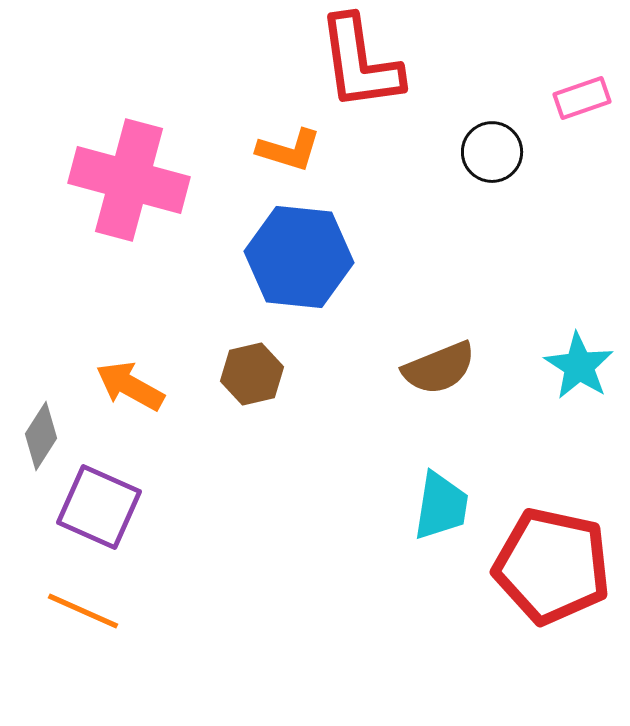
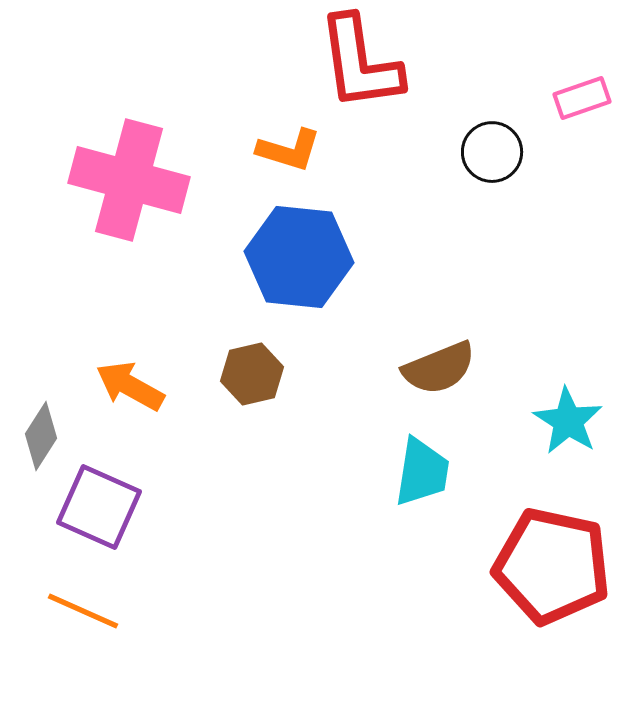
cyan star: moved 11 px left, 55 px down
cyan trapezoid: moved 19 px left, 34 px up
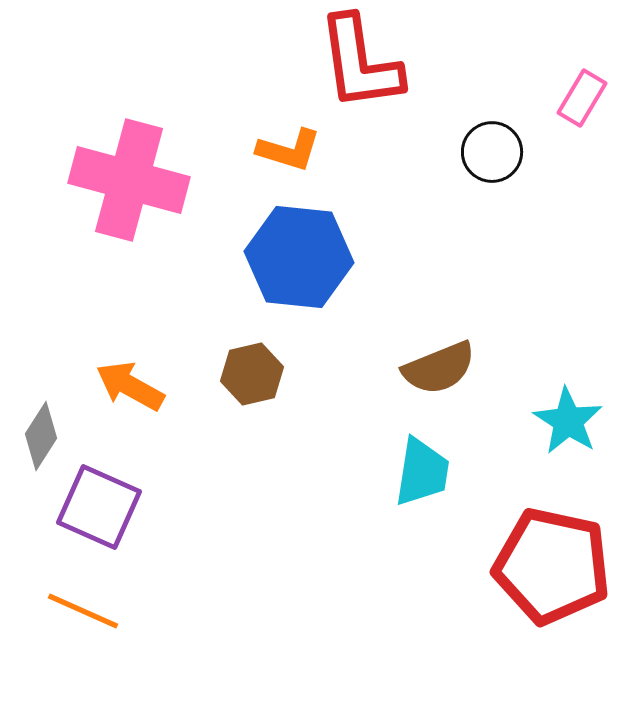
pink rectangle: rotated 40 degrees counterclockwise
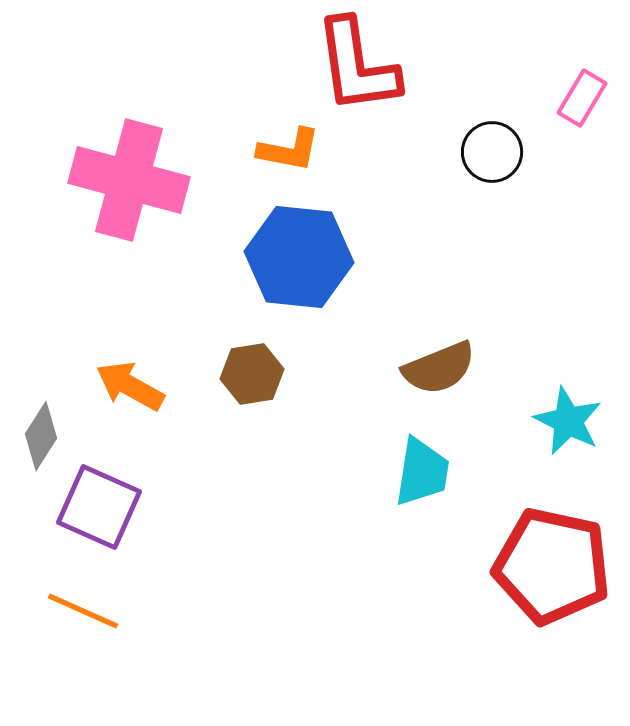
red L-shape: moved 3 px left, 3 px down
orange L-shape: rotated 6 degrees counterclockwise
brown hexagon: rotated 4 degrees clockwise
cyan star: rotated 6 degrees counterclockwise
